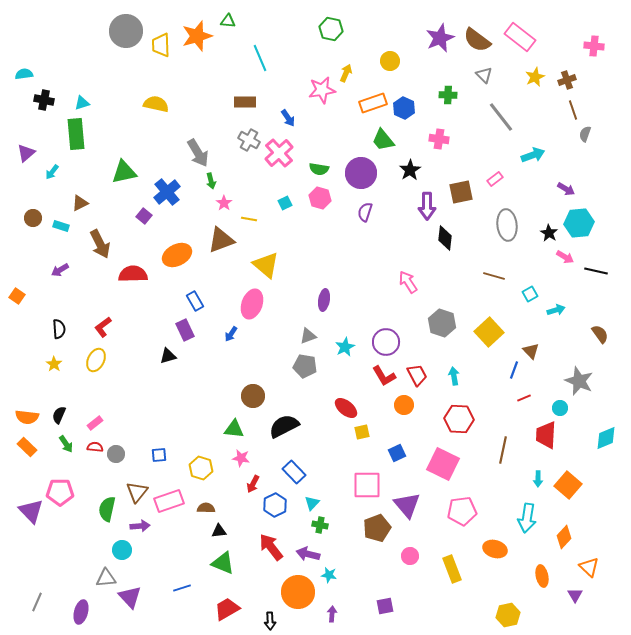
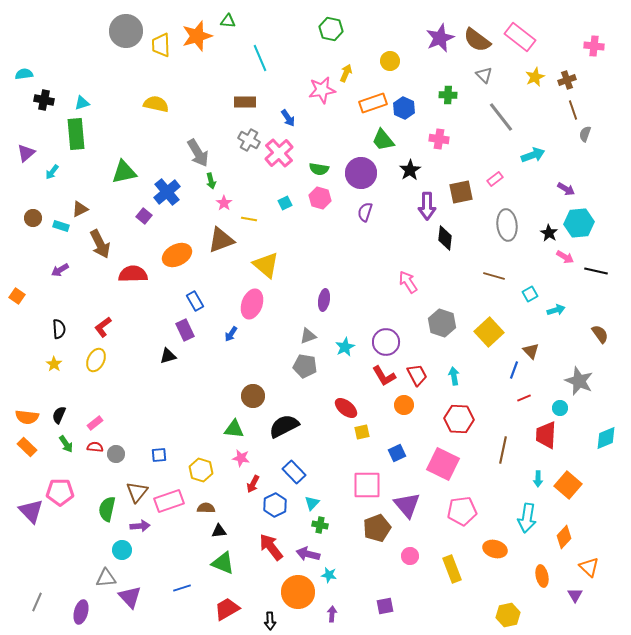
brown triangle at (80, 203): moved 6 px down
yellow hexagon at (201, 468): moved 2 px down
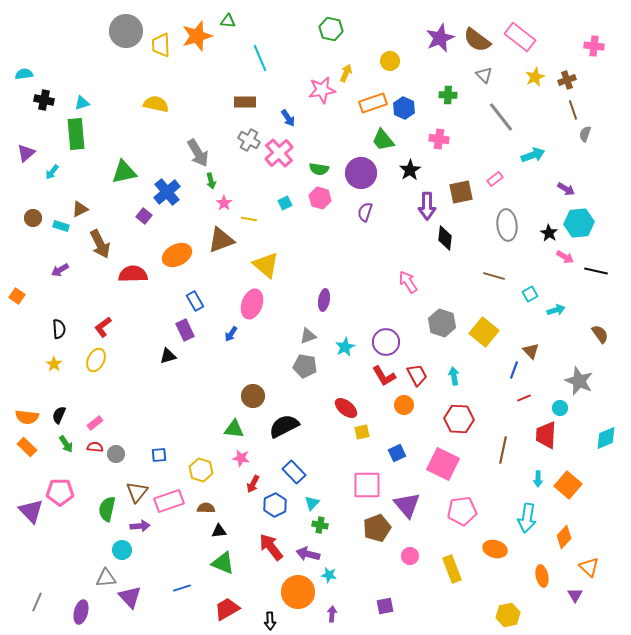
yellow square at (489, 332): moved 5 px left; rotated 8 degrees counterclockwise
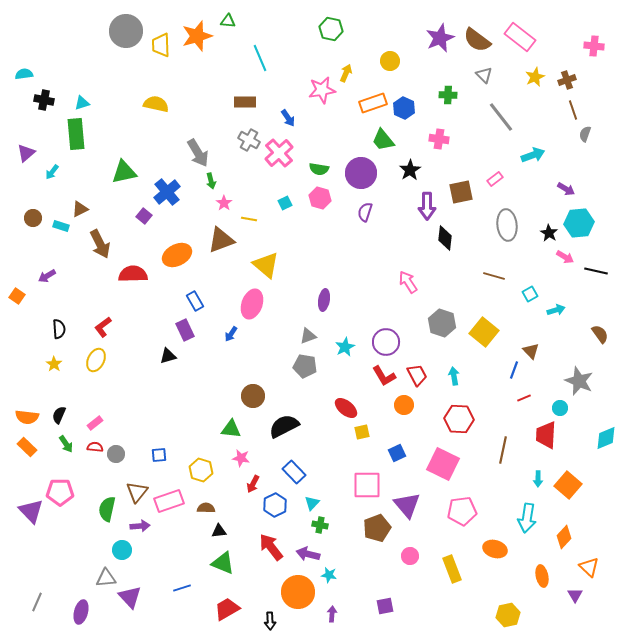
purple arrow at (60, 270): moved 13 px left, 6 px down
green triangle at (234, 429): moved 3 px left
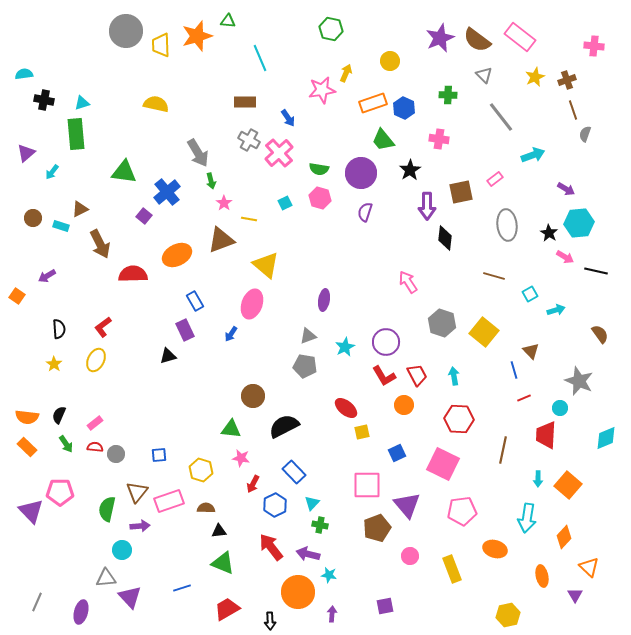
green triangle at (124, 172): rotated 20 degrees clockwise
blue line at (514, 370): rotated 36 degrees counterclockwise
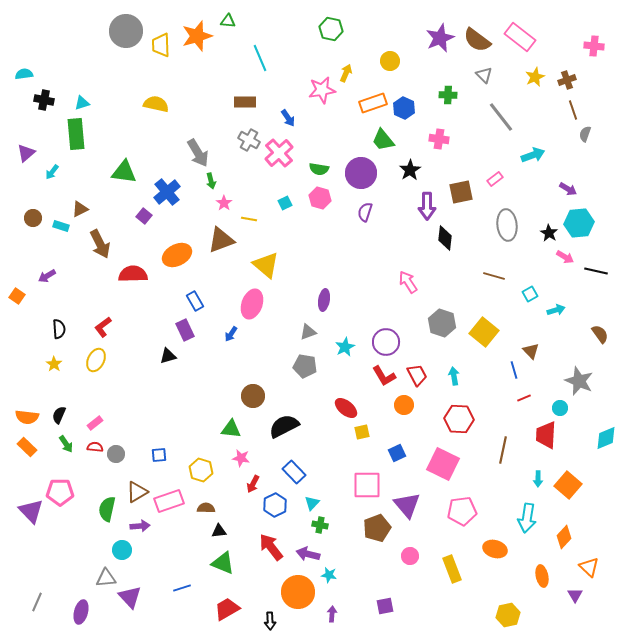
purple arrow at (566, 189): moved 2 px right
gray triangle at (308, 336): moved 4 px up
brown triangle at (137, 492): rotated 20 degrees clockwise
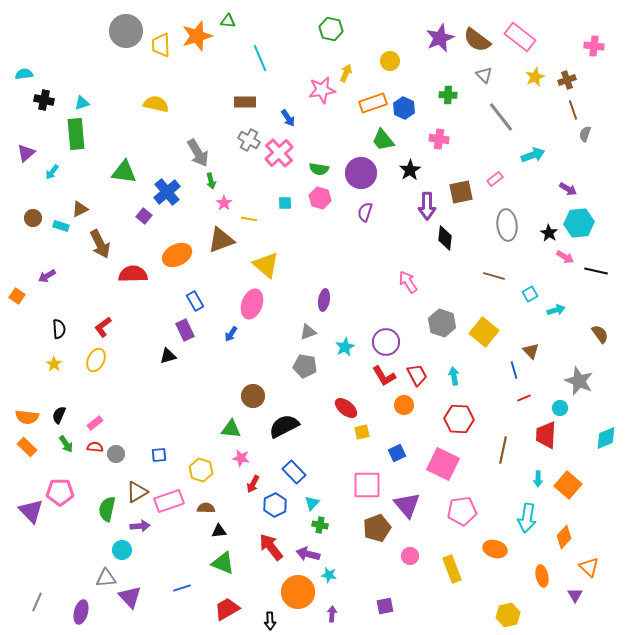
cyan square at (285, 203): rotated 24 degrees clockwise
